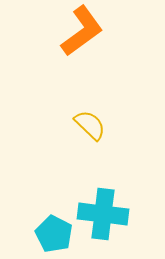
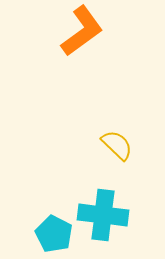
yellow semicircle: moved 27 px right, 20 px down
cyan cross: moved 1 px down
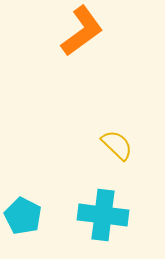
cyan pentagon: moved 31 px left, 18 px up
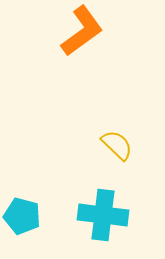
cyan pentagon: moved 1 px left; rotated 12 degrees counterclockwise
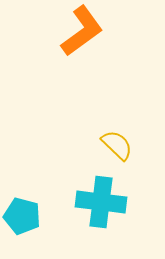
cyan cross: moved 2 px left, 13 px up
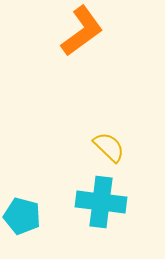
yellow semicircle: moved 8 px left, 2 px down
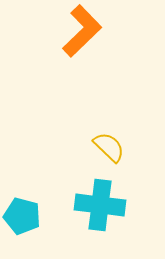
orange L-shape: rotated 8 degrees counterclockwise
cyan cross: moved 1 px left, 3 px down
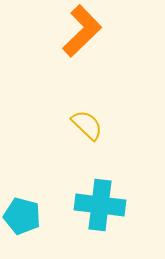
yellow semicircle: moved 22 px left, 22 px up
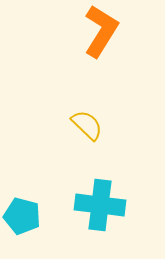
orange L-shape: moved 19 px right; rotated 14 degrees counterclockwise
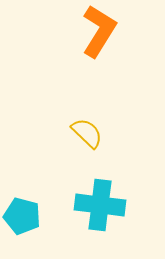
orange L-shape: moved 2 px left
yellow semicircle: moved 8 px down
